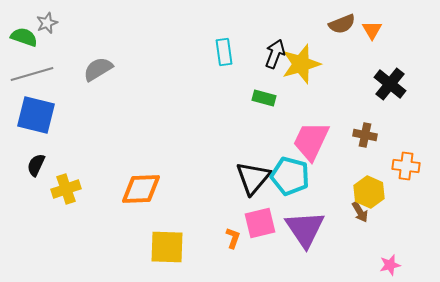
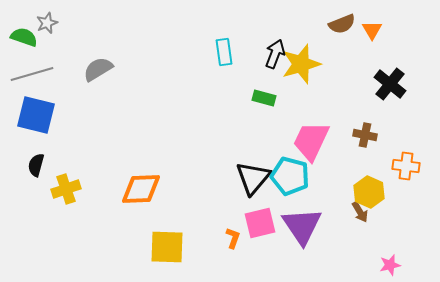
black semicircle: rotated 10 degrees counterclockwise
purple triangle: moved 3 px left, 3 px up
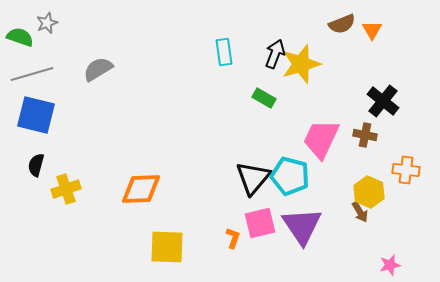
green semicircle: moved 4 px left
black cross: moved 7 px left, 17 px down
green rectangle: rotated 15 degrees clockwise
pink trapezoid: moved 10 px right, 2 px up
orange cross: moved 4 px down
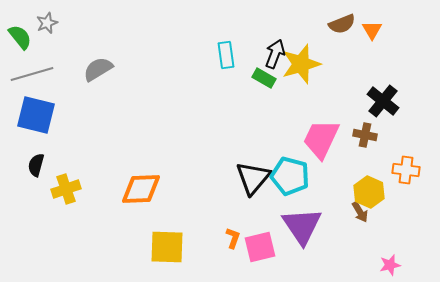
green semicircle: rotated 32 degrees clockwise
cyan rectangle: moved 2 px right, 3 px down
green rectangle: moved 20 px up
pink square: moved 24 px down
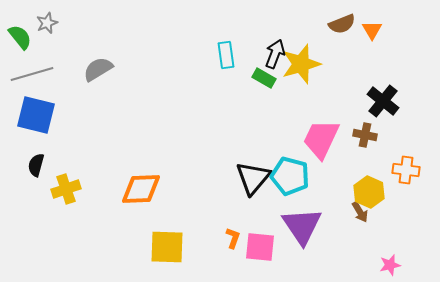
pink square: rotated 20 degrees clockwise
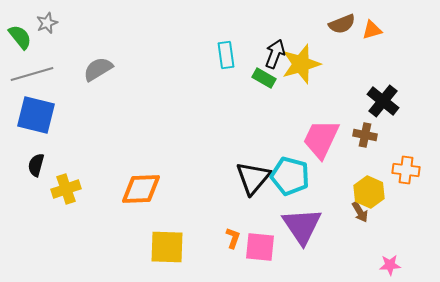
orange triangle: rotated 45 degrees clockwise
pink star: rotated 10 degrees clockwise
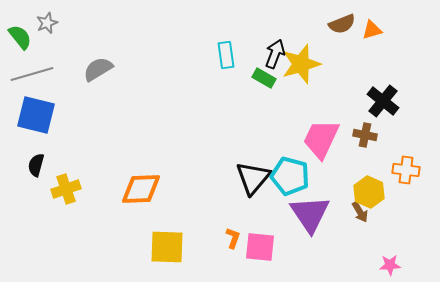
purple triangle: moved 8 px right, 12 px up
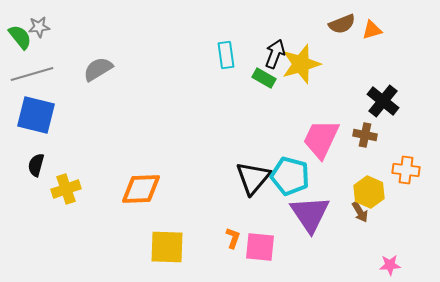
gray star: moved 8 px left, 4 px down; rotated 15 degrees clockwise
